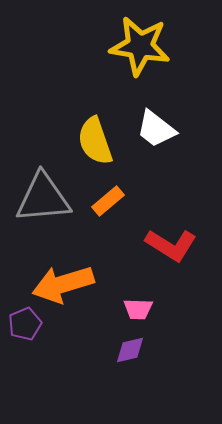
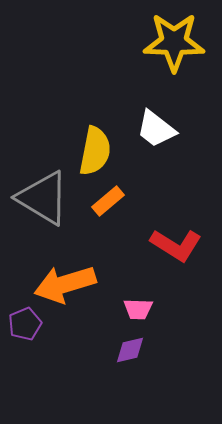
yellow star: moved 34 px right, 4 px up; rotated 8 degrees counterclockwise
yellow semicircle: moved 10 px down; rotated 150 degrees counterclockwise
gray triangle: rotated 36 degrees clockwise
red L-shape: moved 5 px right
orange arrow: moved 2 px right
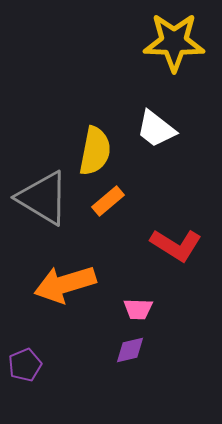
purple pentagon: moved 41 px down
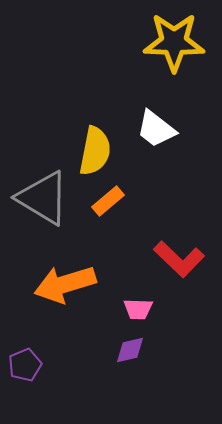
red L-shape: moved 3 px right, 14 px down; rotated 12 degrees clockwise
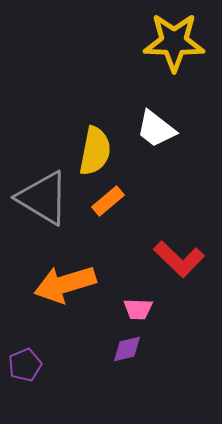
purple diamond: moved 3 px left, 1 px up
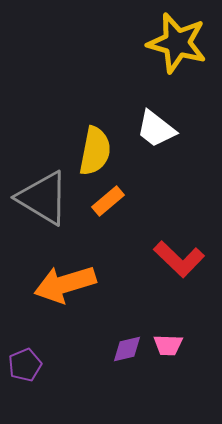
yellow star: moved 3 px right, 1 px down; rotated 14 degrees clockwise
pink trapezoid: moved 30 px right, 36 px down
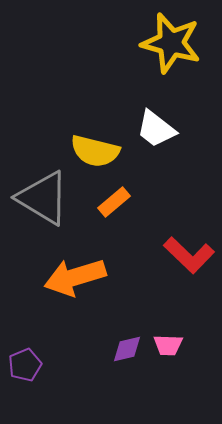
yellow star: moved 6 px left
yellow semicircle: rotated 93 degrees clockwise
orange rectangle: moved 6 px right, 1 px down
red L-shape: moved 10 px right, 4 px up
orange arrow: moved 10 px right, 7 px up
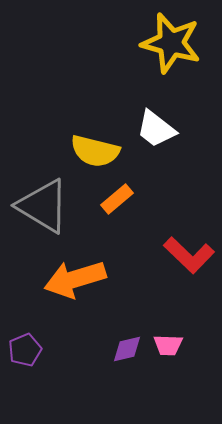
gray triangle: moved 8 px down
orange rectangle: moved 3 px right, 3 px up
orange arrow: moved 2 px down
purple pentagon: moved 15 px up
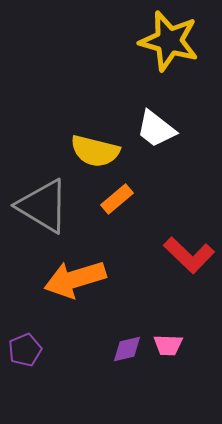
yellow star: moved 2 px left, 2 px up
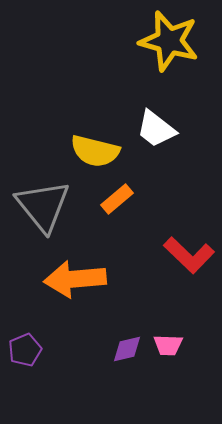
gray triangle: rotated 20 degrees clockwise
orange arrow: rotated 12 degrees clockwise
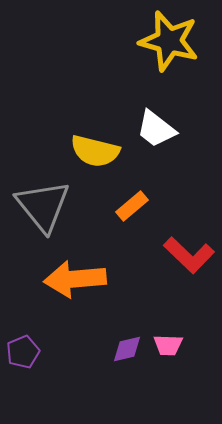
orange rectangle: moved 15 px right, 7 px down
purple pentagon: moved 2 px left, 2 px down
